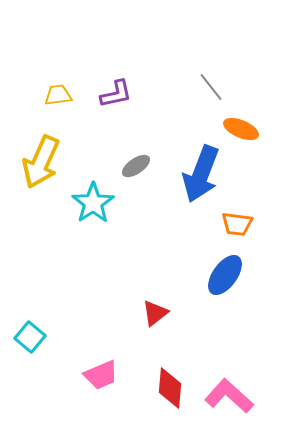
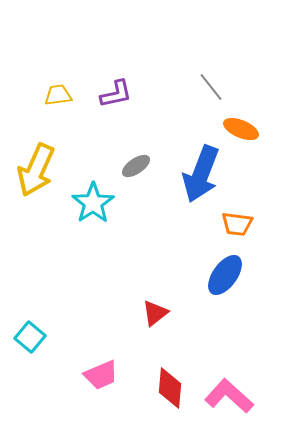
yellow arrow: moved 5 px left, 8 px down
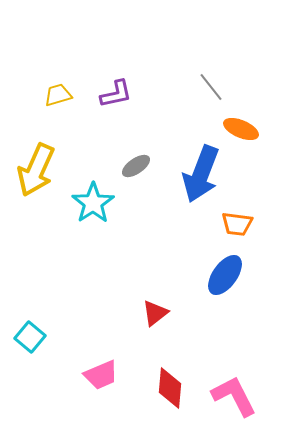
yellow trapezoid: rotated 8 degrees counterclockwise
pink L-shape: moved 5 px right; rotated 21 degrees clockwise
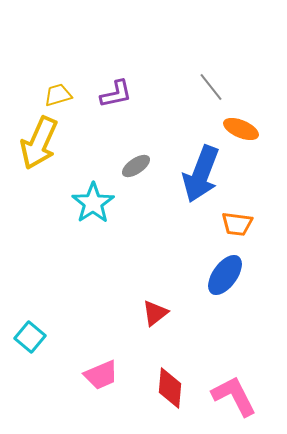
yellow arrow: moved 3 px right, 27 px up
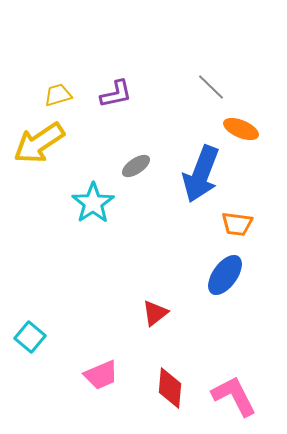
gray line: rotated 8 degrees counterclockwise
yellow arrow: rotated 32 degrees clockwise
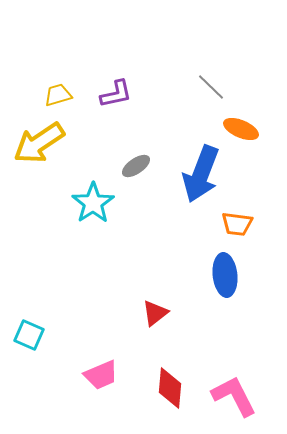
blue ellipse: rotated 42 degrees counterclockwise
cyan square: moved 1 px left, 2 px up; rotated 16 degrees counterclockwise
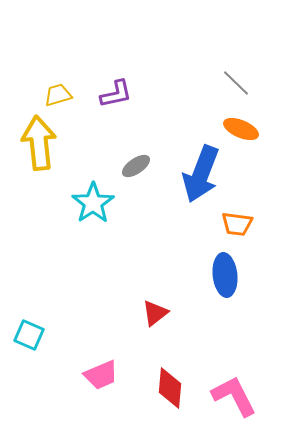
gray line: moved 25 px right, 4 px up
yellow arrow: rotated 118 degrees clockwise
